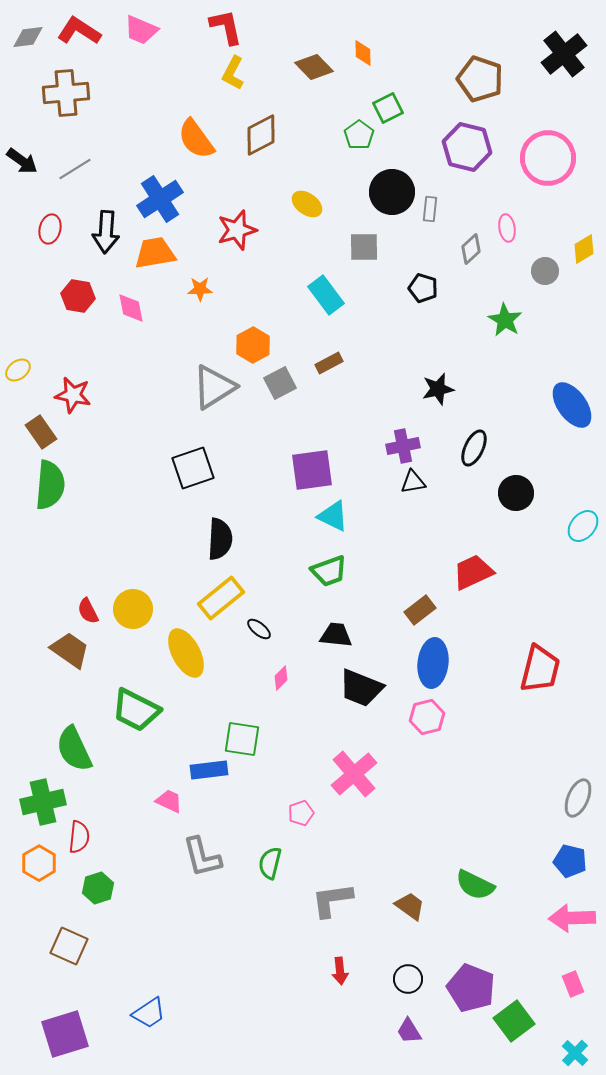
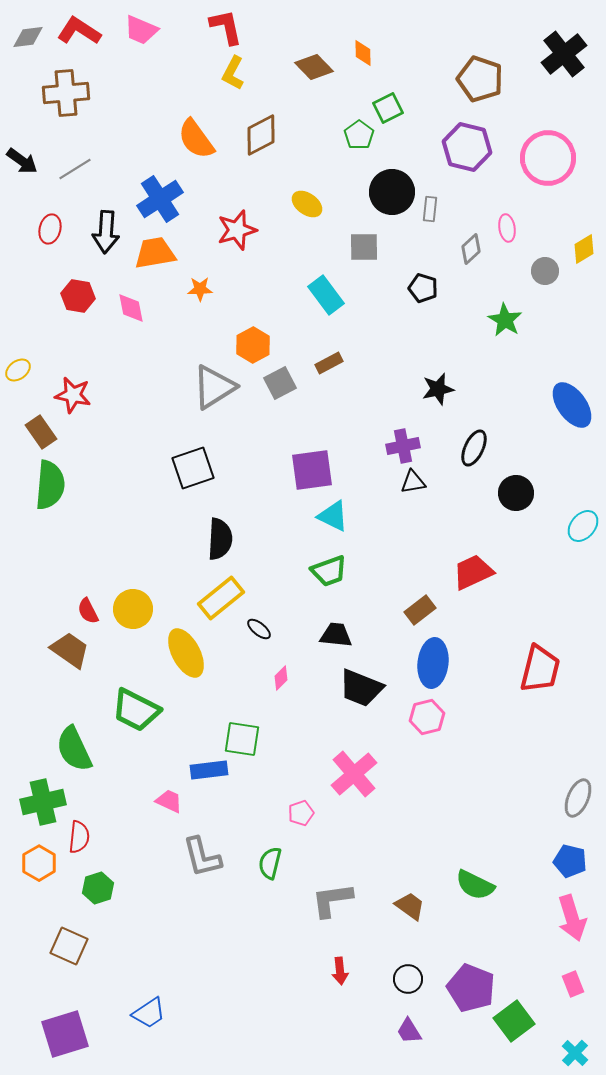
pink arrow at (572, 918): rotated 105 degrees counterclockwise
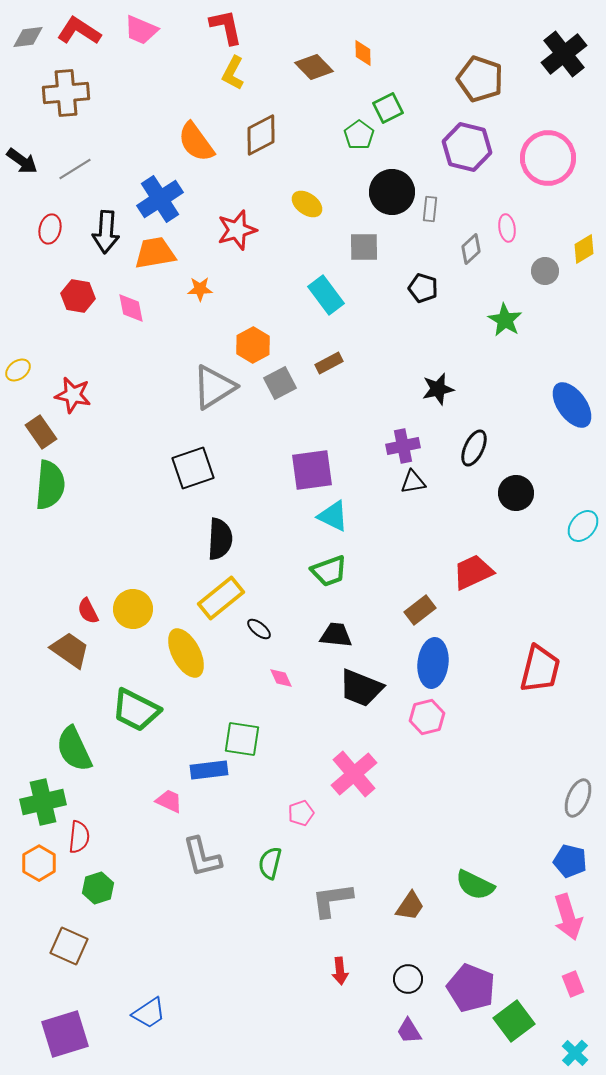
orange semicircle at (196, 139): moved 3 px down
pink diamond at (281, 678): rotated 70 degrees counterclockwise
brown trapezoid at (410, 906): rotated 88 degrees clockwise
pink arrow at (572, 918): moved 4 px left, 1 px up
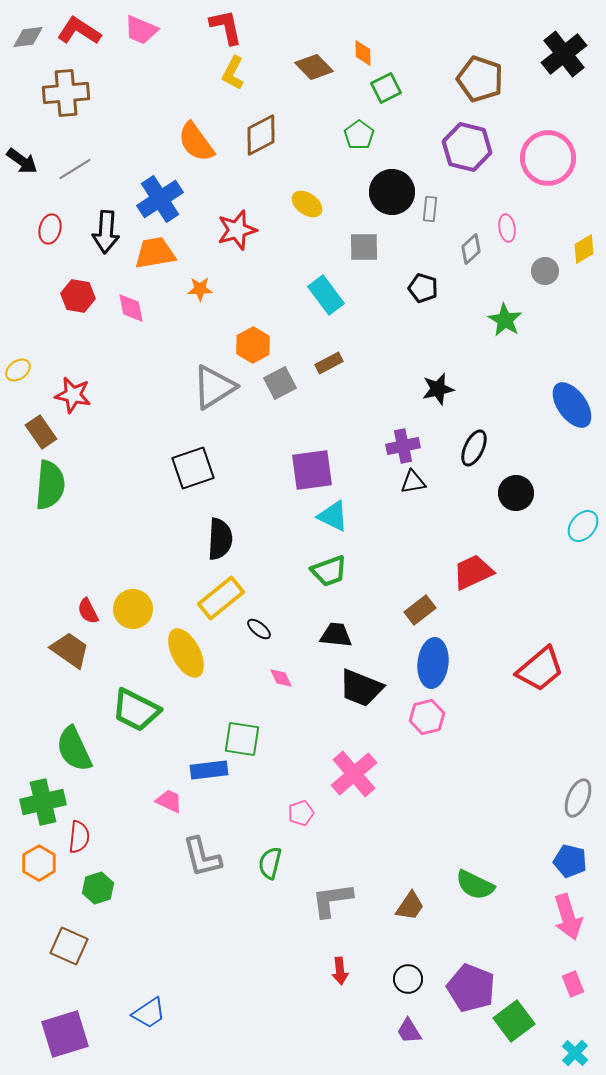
green square at (388, 108): moved 2 px left, 20 px up
red trapezoid at (540, 669): rotated 36 degrees clockwise
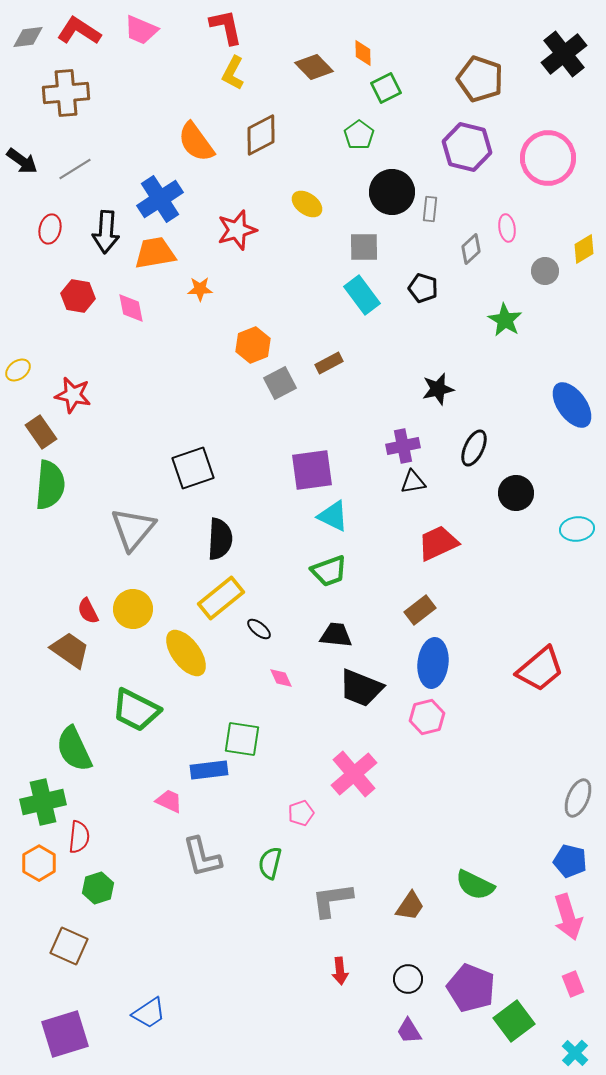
cyan rectangle at (326, 295): moved 36 px right
orange hexagon at (253, 345): rotated 8 degrees clockwise
gray triangle at (214, 387): moved 81 px left, 142 px down; rotated 18 degrees counterclockwise
cyan ellipse at (583, 526): moved 6 px left, 3 px down; rotated 44 degrees clockwise
red trapezoid at (473, 572): moved 35 px left, 29 px up
yellow ellipse at (186, 653): rotated 9 degrees counterclockwise
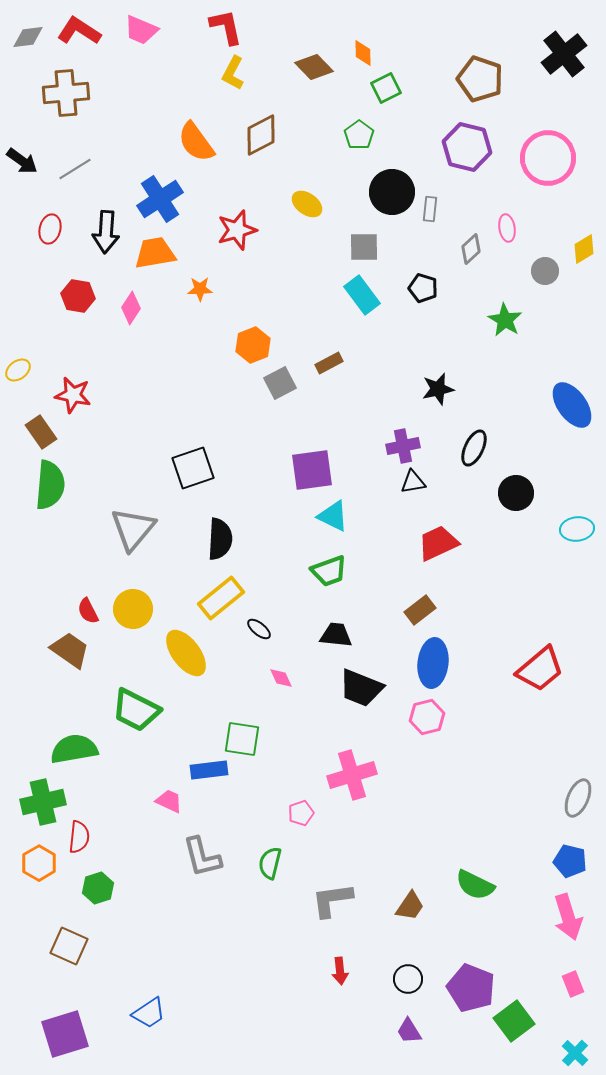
pink diamond at (131, 308): rotated 44 degrees clockwise
green semicircle at (74, 749): rotated 105 degrees clockwise
pink cross at (354, 774): moved 2 px left, 1 px down; rotated 24 degrees clockwise
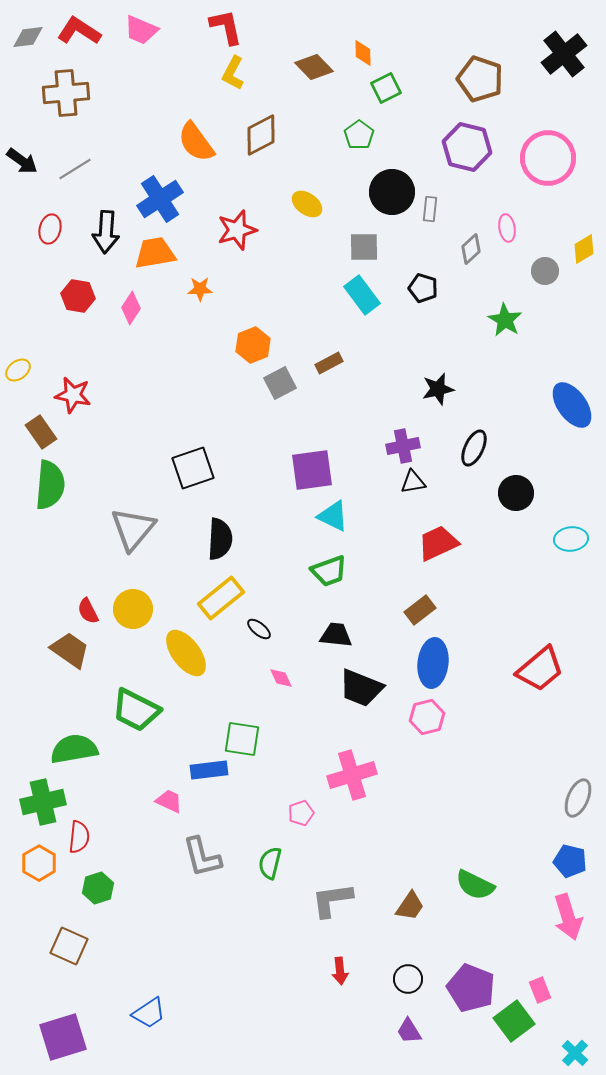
cyan ellipse at (577, 529): moved 6 px left, 10 px down
pink rectangle at (573, 984): moved 33 px left, 6 px down
purple square at (65, 1034): moved 2 px left, 3 px down
